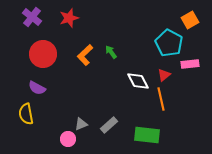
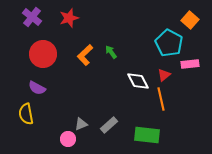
orange square: rotated 18 degrees counterclockwise
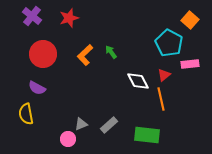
purple cross: moved 1 px up
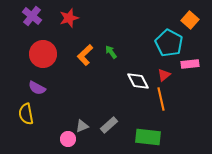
gray triangle: moved 1 px right, 2 px down
green rectangle: moved 1 px right, 2 px down
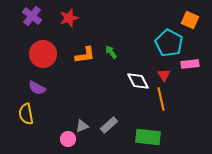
orange square: rotated 18 degrees counterclockwise
orange L-shape: rotated 145 degrees counterclockwise
red triangle: rotated 24 degrees counterclockwise
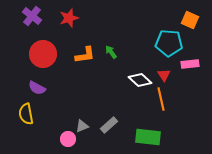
cyan pentagon: rotated 24 degrees counterclockwise
white diamond: moved 2 px right, 1 px up; rotated 20 degrees counterclockwise
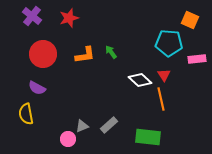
pink rectangle: moved 7 px right, 5 px up
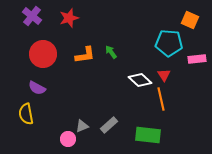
green rectangle: moved 2 px up
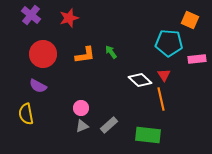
purple cross: moved 1 px left, 1 px up
purple semicircle: moved 1 px right, 2 px up
pink circle: moved 13 px right, 31 px up
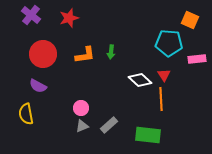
green arrow: rotated 136 degrees counterclockwise
orange line: rotated 10 degrees clockwise
